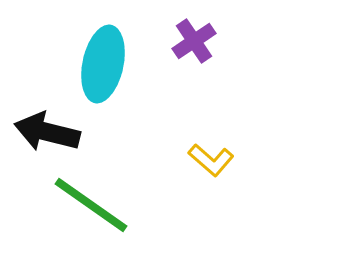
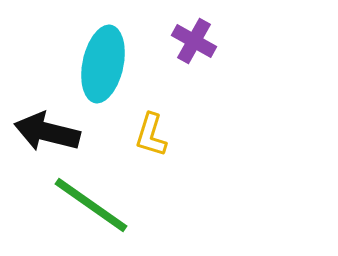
purple cross: rotated 27 degrees counterclockwise
yellow L-shape: moved 60 px left, 25 px up; rotated 66 degrees clockwise
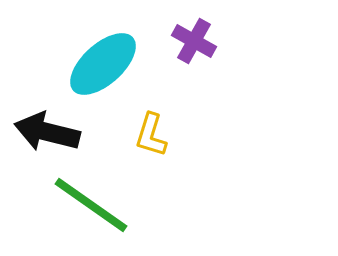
cyan ellipse: rotated 36 degrees clockwise
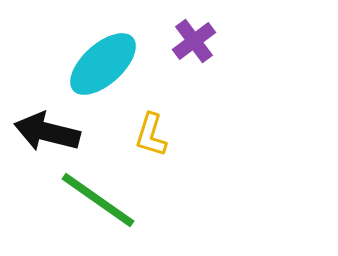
purple cross: rotated 24 degrees clockwise
green line: moved 7 px right, 5 px up
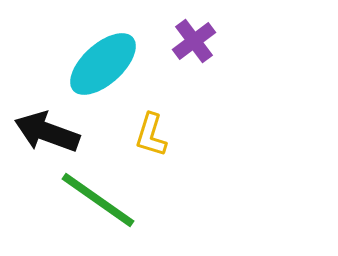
black arrow: rotated 6 degrees clockwise
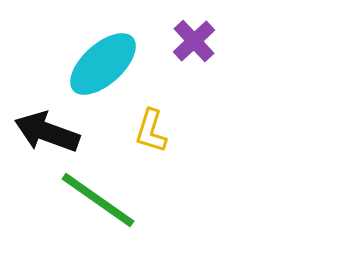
purple cross: rotated 6 degrees counterclockwise
yellow L-shape: moved 4 px up
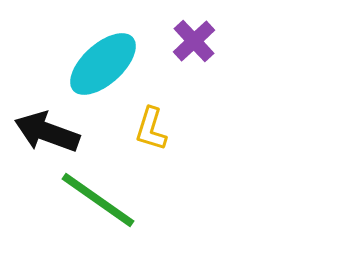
yellow L-shape: moved 2 px up
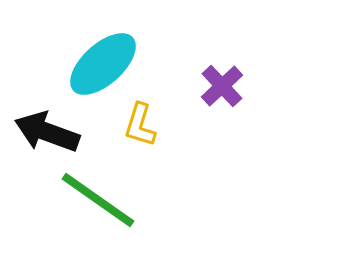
purple cross: moved 28 px right, 45 px down
yellow L-shape: moved 11 px left, 4 px up
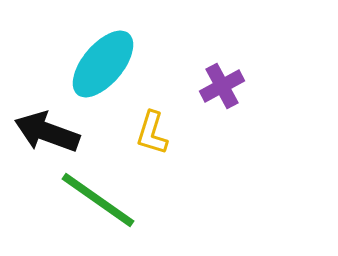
cyan ellipse: rotated 8 degrees counterclockwise
purple cross: rotated 15 degrees clockwise
yellow L-shape: moved 12 px right, 8 px down
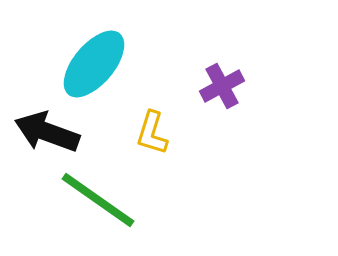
cyan ellipse: moved 9 px left
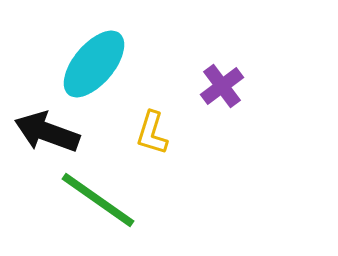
purple cross: rotated 9 degrees counterclockwise
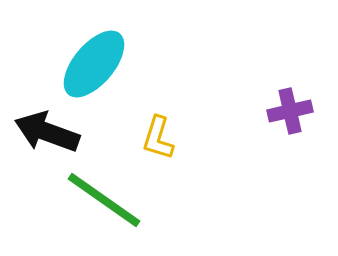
purple cross: moved 68 px right, 25 px down; rotated 24 degrees clockwise
yellow L-shape: moved 6 px right, 5 px down
green line: moved 6 px right
